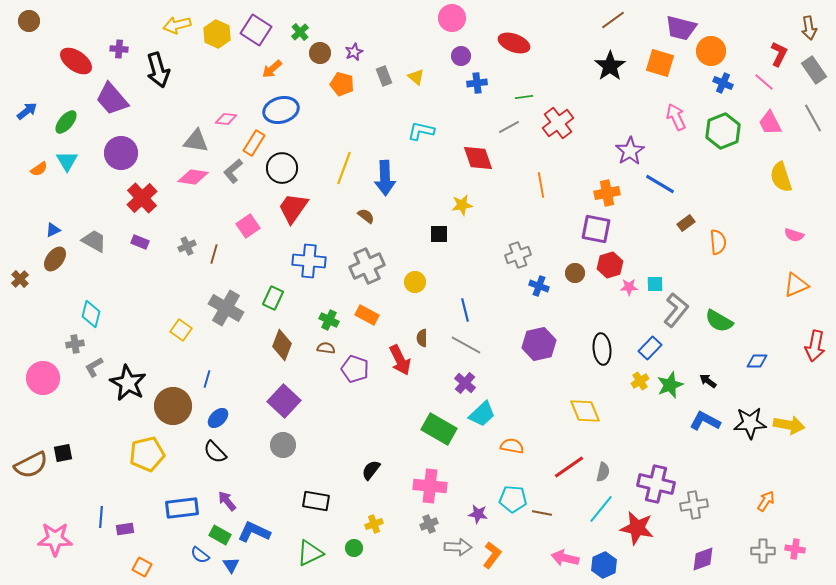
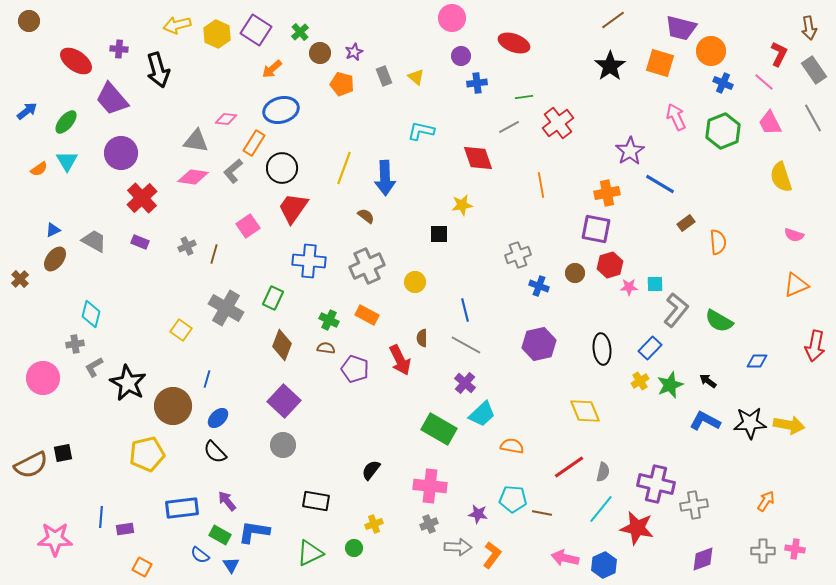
blue L-shape at (254, 532): rotated 16 degrees counterclockwise
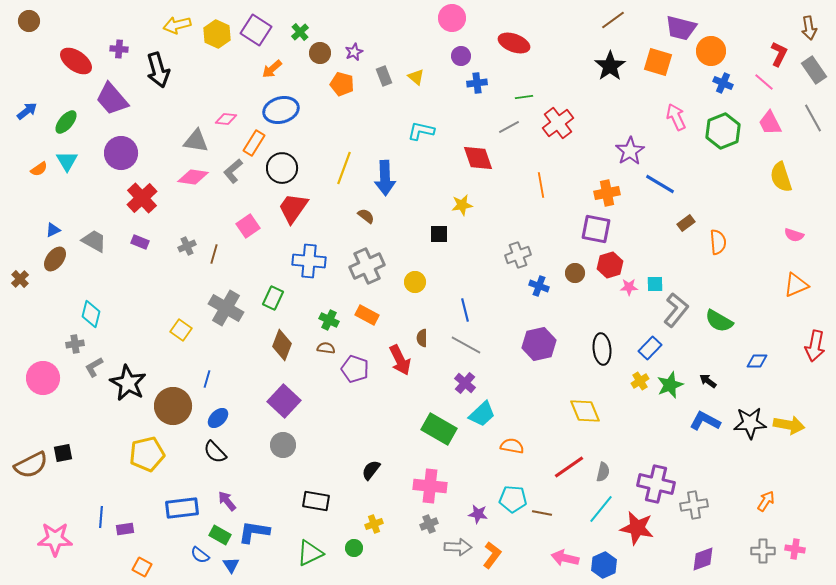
orange square at (660, 63): moved 2 px left, 1 px up
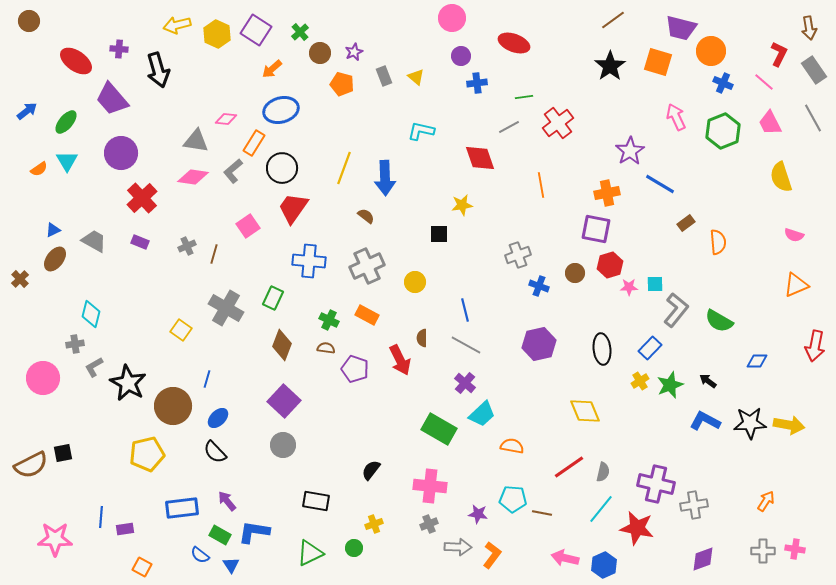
red diamond at (478, 158): moved 2 px right
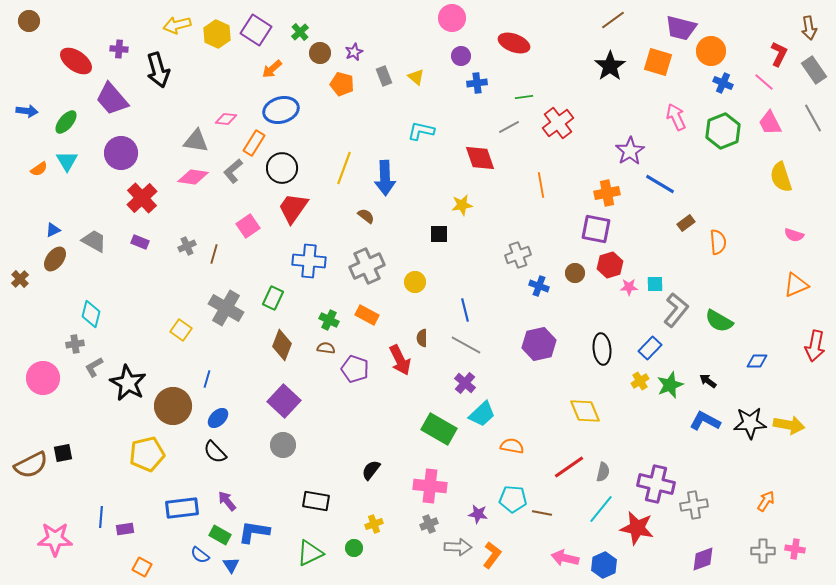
blue arrow at (27, 111): rotated 45 degrees clockwise
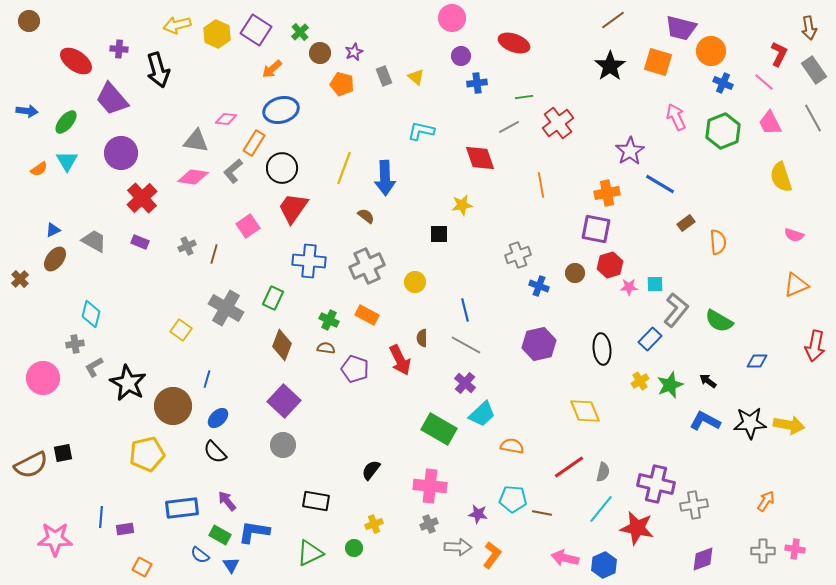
blue rectangle at (650, 348): moved 9 px up
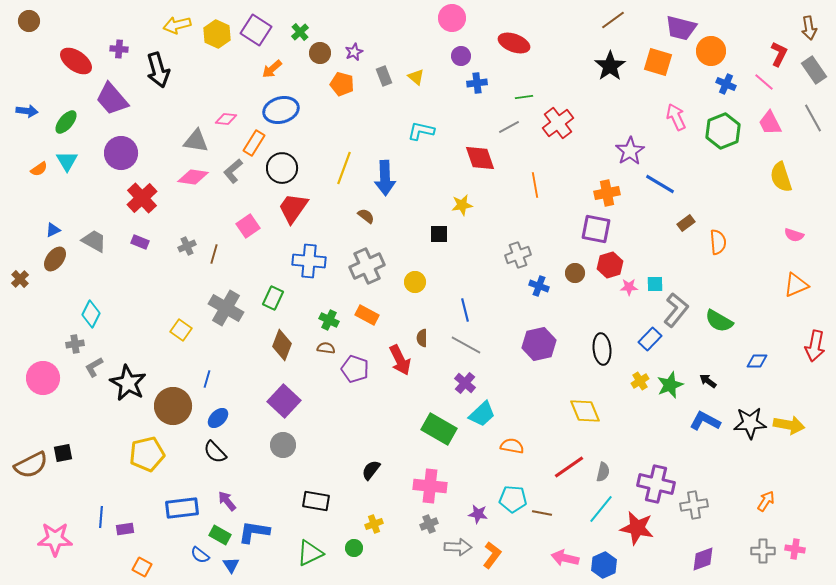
blue cross at (723, 83): moved 3 px right, 1 px down
orange line at (541, 185): moved 6 px left
cyan diamond at (91, 314): rotated 12 degrees clockwise
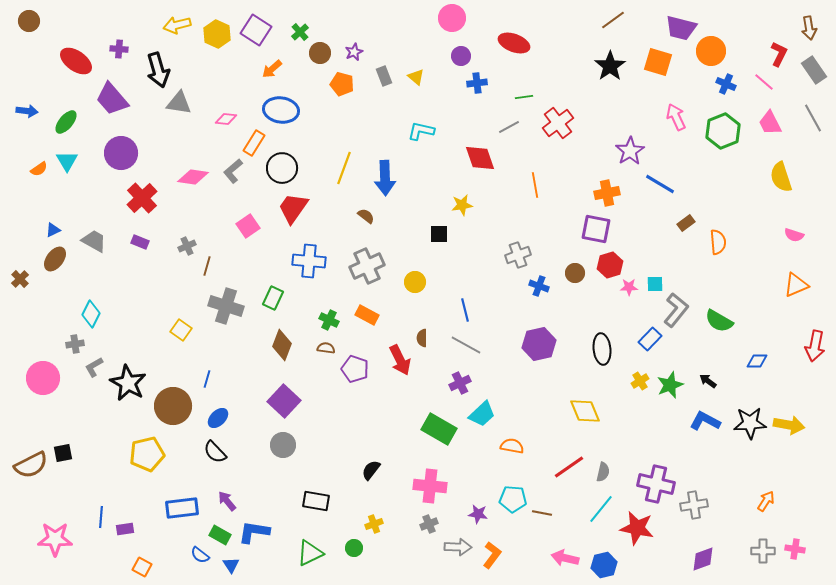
blue ellipse at (281, 110): rotated 24 degrees clockwise
gray triangle at (196, 141): moved 17 px left, 38 px up
brown line at (214, 254): moved 7 px left, 12 px down
gray cross at (226, 308): moved 2 px up; rotated 12 degrees counterclockwise
purple cross at (465, 383): moved 5 px left; rotated 25 degrees clockwise
blue hexagon at (604, 565): rotated 10 degrees clockwise
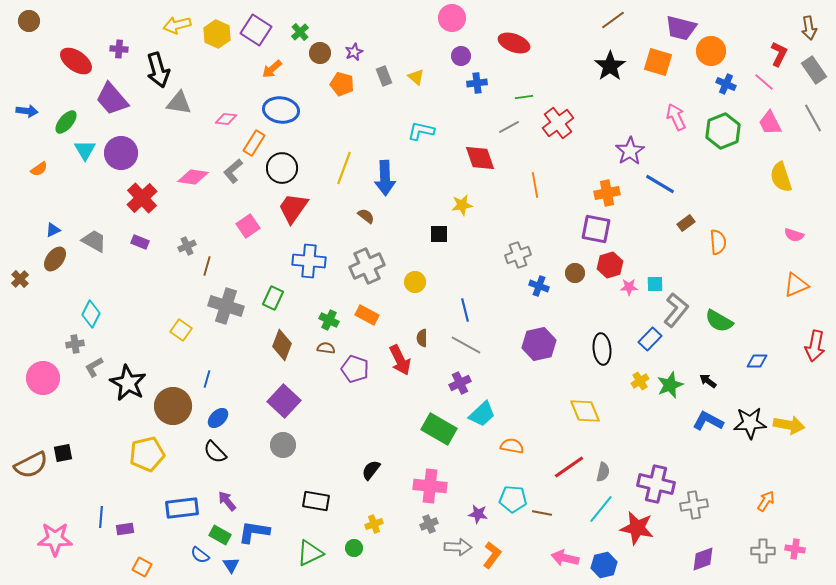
cyan triangle at (67, 161): moved 18 px right, 11 px up
blue L-shape at (705, 421): moved 3 px right
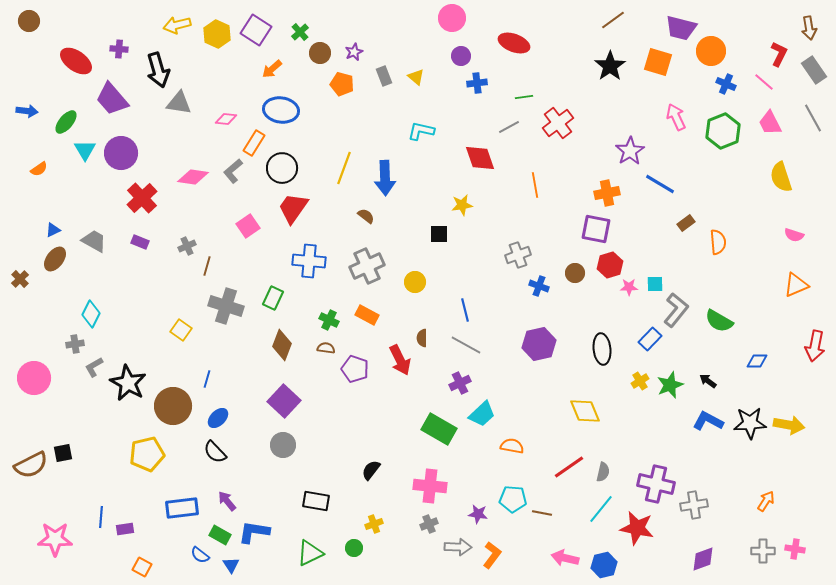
pink circle at (43, 378): moved 9 px left
